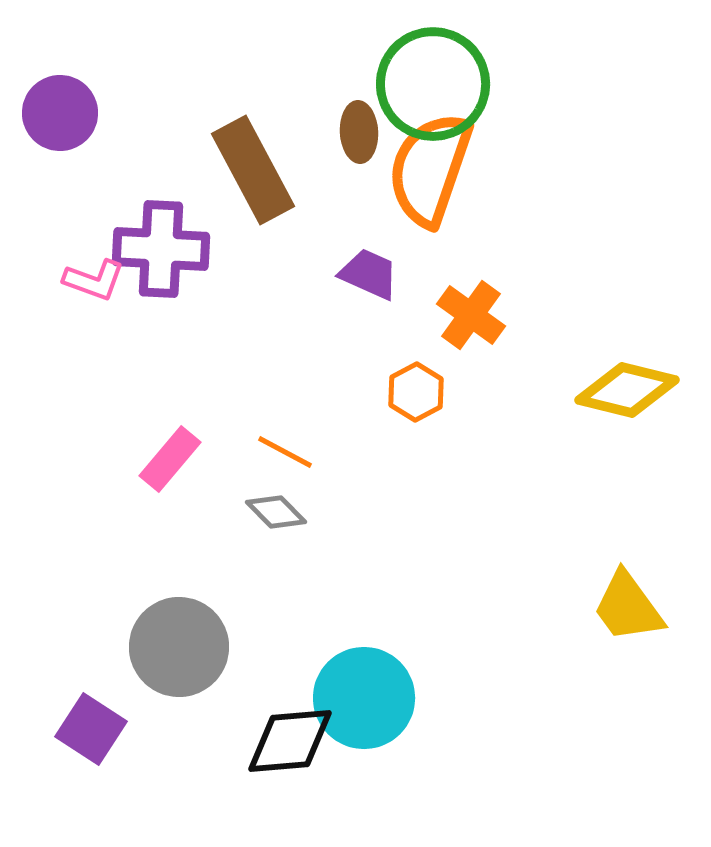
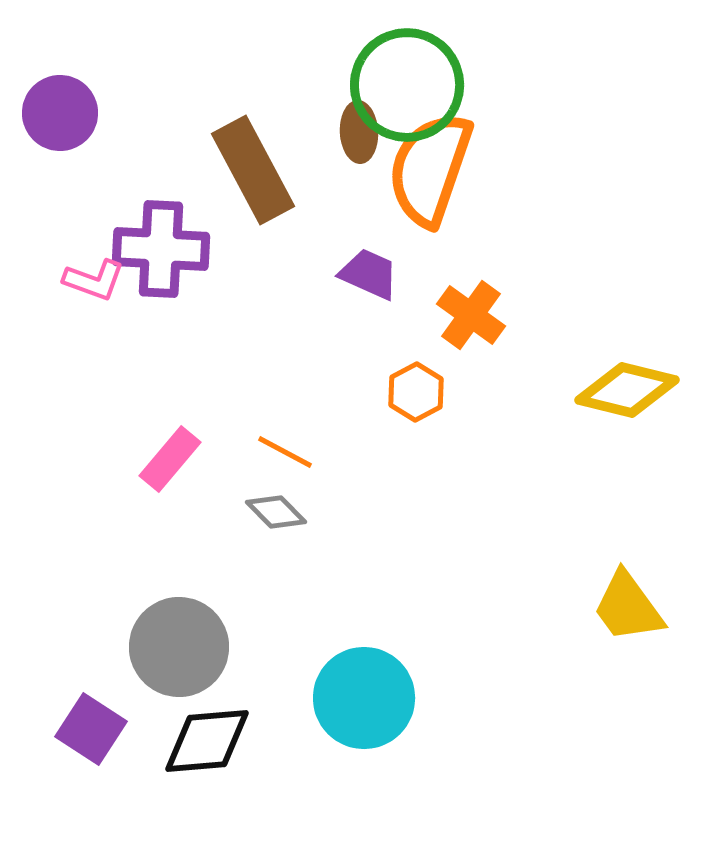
green circle: moved 26 px left, 1 px down
black diamond: moved 83 px left
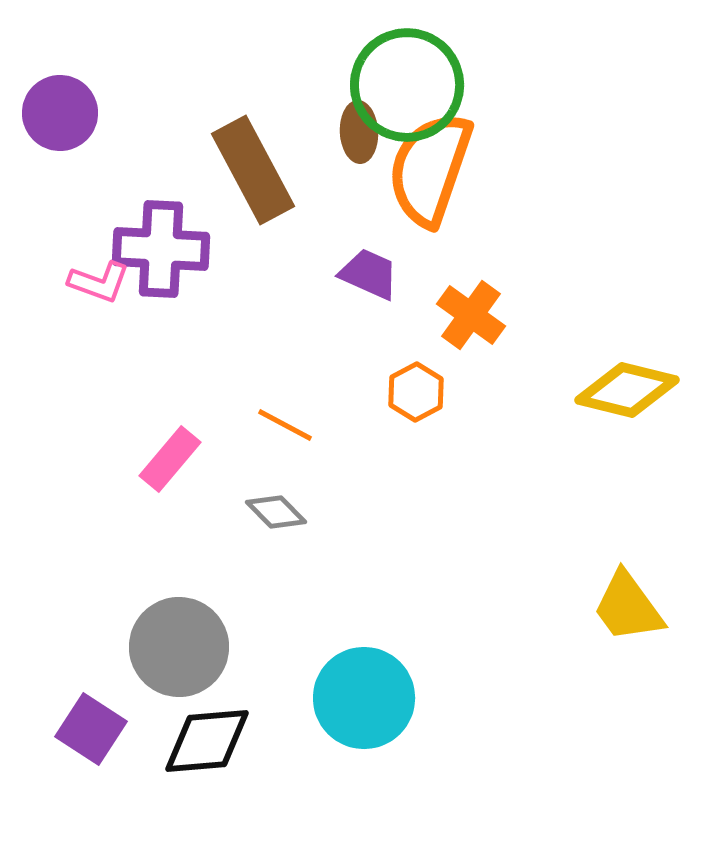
pink L-shape: moved 5 px right, 2 px down
orange line: moved 27 px up
